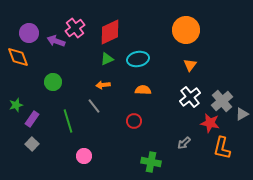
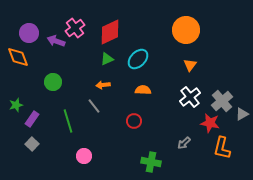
cyan ellipse: rotated 35 degrees counterclockwise
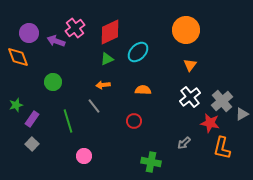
cyan ellipse: moved 7 px up
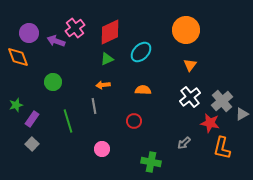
cyan ellipse: moved 3 px right
gray line: rotated 28 degrees clockwise
pink circle: moved 18 px right, 7 px up
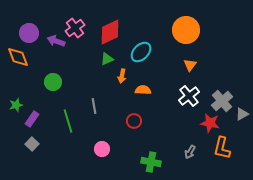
orange arrow: moved 19 px right, 9 px up; rotated 72 degrees counterclockwise
white cross: moved 1 px left, 1 px up
gray arrow: moved 6 px right, 9 px down; rotated 16 degrees counterclockwise
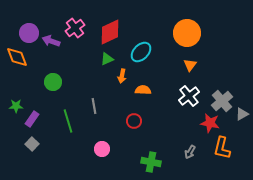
orange circle: moved 1 px right, 3 px down
purple arrow: moved 5 px left
orange diamond: moved 1 px left
green star: moved 1 px down; rotated 16 degrees clockwise
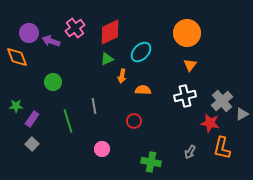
white cross: moved 4 px left; rotated 25 degrees clockwise
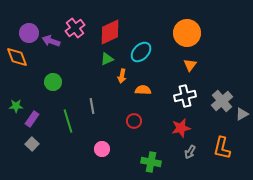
gray line: moved 2 px left
red star: moved 29 px left, 5 px down; rotated 24 degrees counterclockwise
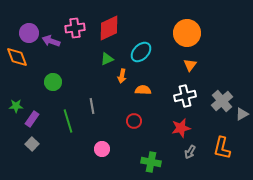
pink cross: rotated 30 degrees clockwise
red diamond: moved 1 px left, 4 px up
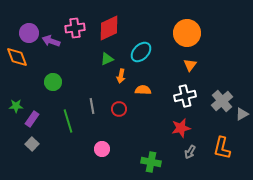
orange arrow: moved 1 px left
red circle: moved 15 px left, 12 px up
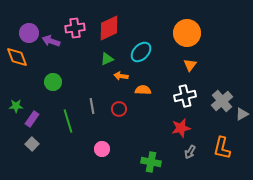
orange arrow: rotated 88 degrees clockwise
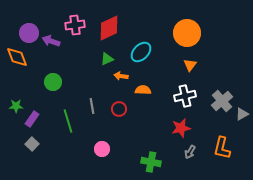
pink cross: moved 3 px up
